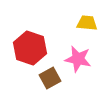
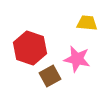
pink star: moved 1 px left
brown square: moved 2 px up
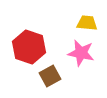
red hexagon: moved 1 px left, 1 px up
pink star: moved 4 px right, 6 px up
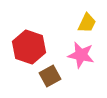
yellow trapezoid: rotated 110 degrees clockwise
pink star: moved 2 px down
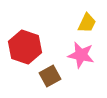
red hexagon: moved 4 px left
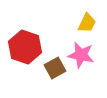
brown square: moved 5 px right, 8 px up
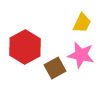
yellow trapezoid: moved 5 px left
red hexagon: rotated 12 degrees clockwise
